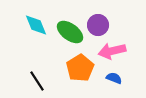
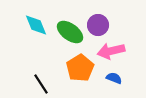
pink arrow: moved 1 px left
black line: moved 4 px right, 3 px down
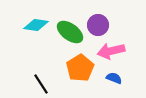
cyan diamond: rotated 60 degrees counterclockwise
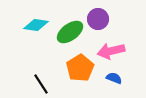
purple circle: moved 6 px up
green ellipse: rotated 72 degrees counterclockwise
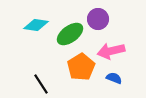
green ellipse: moved 2 px down
orange pentagon: moved 1 px right, 1 px up
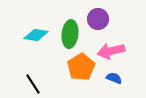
cyan diamond: moved 10 px down
green ellipse: rotated 48 degrees counterclockwise
black line: moved 8 px left
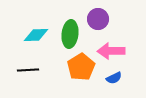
cyan diamond: rotated 10 degrees counterclockwise
pink arrow: rotated 12 degrees clockwise
blue semicircle: rotated 133 degrees clockwise
black line: moved 5 px left, 14 px up; rotated 60 degrees counterclockwise
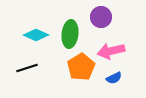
purple circle: moved 3 px right, 2 px up
cyan diamond: rotated 25 degrees clockwise
pink arrow: rotated 12 degrees counterclockwise
black line: moved 1 px left, 2 px up; rotated 15 degrees counterclockwise
